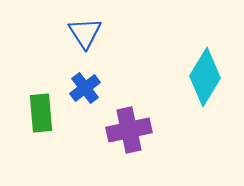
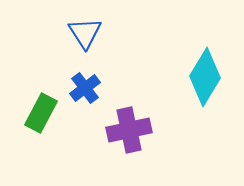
green rectangle: rotated 33 degrees clockwise
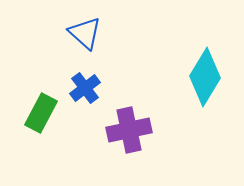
blue triangle: rotated 15 degrees counterclockwise
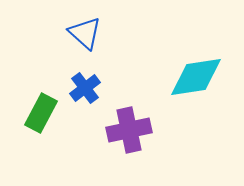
cyan diamond: moved 9 px left; rotated 50 degrees clockwise
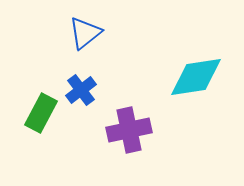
blue triangle: rotated 39 degrees clockwise
blue cross: moved 4 px left, 2 px down
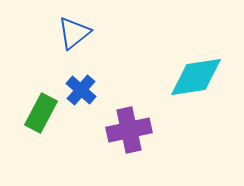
blue triangle: moved 11 px left
blue cross: rotated 12 degrees counterclockwise
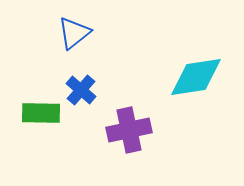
green rectangle: rotated 63 degrees clockwise
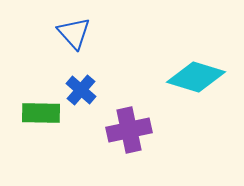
blue triangle: rotated 33 degrees counterclockwise
cyan diamond: rotated 26 degrees clockwise
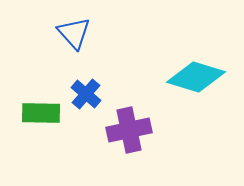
blue cross: moved 5 px right, 4 px down
